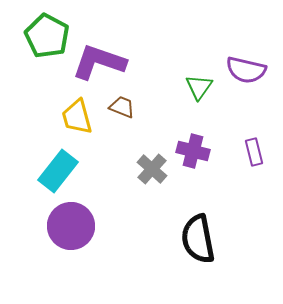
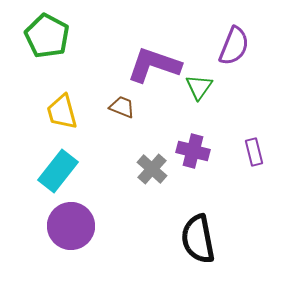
purple L-shape: moved 55 px right, 3 px down
purple semicircle: moved 12 px left, 24 px up; rotated 81 degrees counterclockwise
yellow trapezoid: moved 15 px left, 5 px up
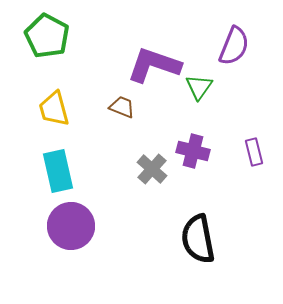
yellow trapezoid: moved 8 px left, 3 px up
cyan rectangle: rotated 51 degrees counterclockwise
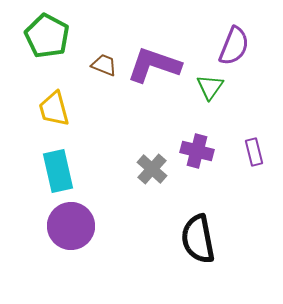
green triangle: moved 11 px right
brown trapezoid: moved 18 px left, 42 px up
purple cross: moved 4 px right
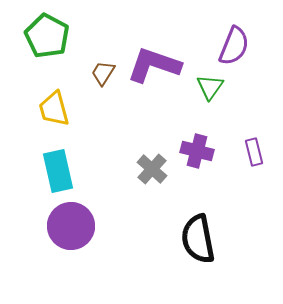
brown trapezoid: moved 1 px left, 8 px down; rotated 80 degrees counterclockwise
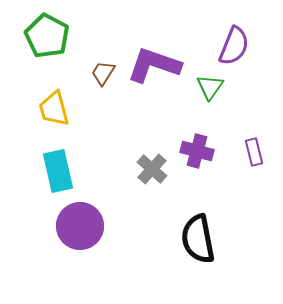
purple circle: moved 9 px right
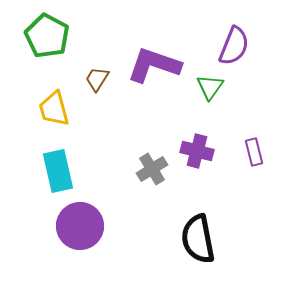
brown trapezoid: moved 6 px left, 6 px down
gray cross: rotated 16 degrees clockwise
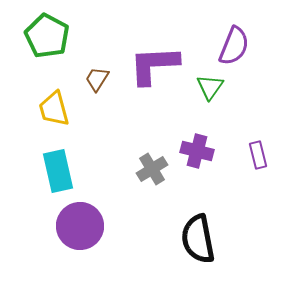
purple L-shape: rotated 22 degrees counterclockwise
purple rectangle: moved 4 px right, 3 px down
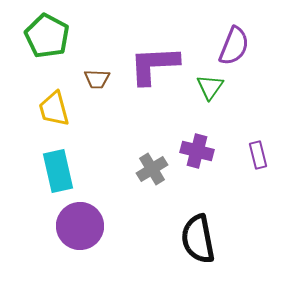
brown trapezoid: rotated 120 degrees counterclockwise
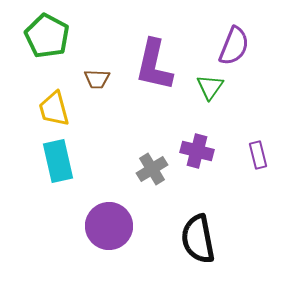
purple L-shape: rotated 74 degrees counterclockwise
cyan rectangle: moved 10 px up
purple circle: moved 29 px right
